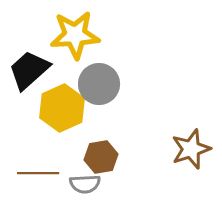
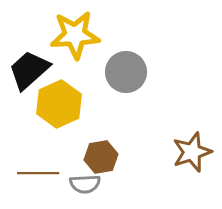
gray circle: moved 27 px right, 12 px up
yellow hexagon: moved 3 px left, 4 px up
brown star: moved 1 px right, 3 px down
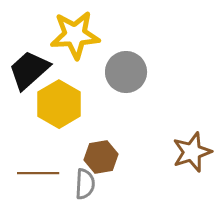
yellow hexagon: rotated 6 degrees counterclockwise
gray semicircle: rotated 84 degrees counterclockwise
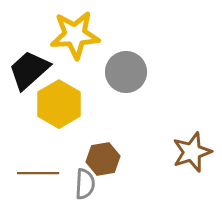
brown hexagon: moved 2 px right, 2 px down
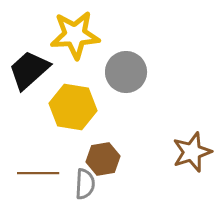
yellow hexagon: moved 14 px right, 3 px down; rotated 21 degrees counterclockwise
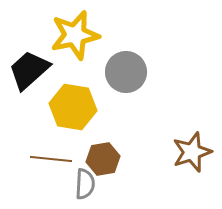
yellow star: rotated 9 degrees counterclockwise
brown line: moved 13 px right, 14 px up; rotated 6 degrees clockwise
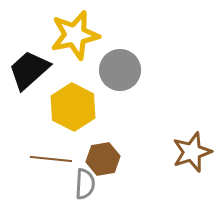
gray circle: moved 6 px left, 2 px up
yellow hexagon: rotated 18 degrees clockwise
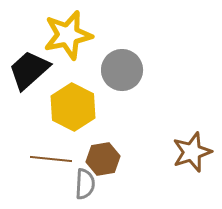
yellow star: moved 7 px left
gray circle: moved 2 px right
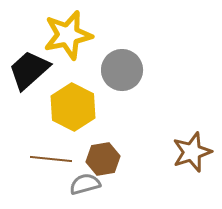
gray semicircle: rotated 108 degrees counterclockwise
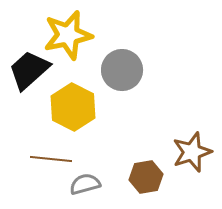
brown hexagon: moved 43 px right, 18 px down
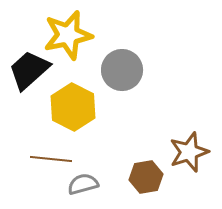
brown star: moved 3 px left
gray semicircle: moved 2 px left
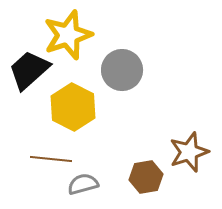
yellow star: rotated 6 degrees counterclockwise
